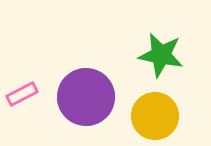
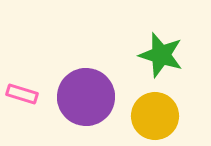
green star: rotated 6 degrees clockwise
pink rectangle: rotated 44 degrees clockwise
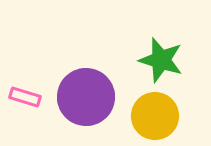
green star: moved 5 px down
pink rectangle: moved 3 px right, 3 px down
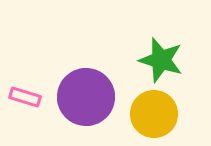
yellow circle: moved 1 px left, 2 px up
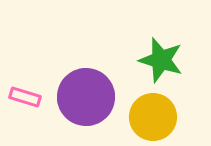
yellow circle: moved 1 px left, 3 px down
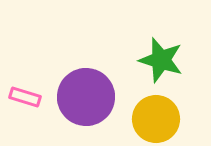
yellow circle: moved 3 px right, 2 px down
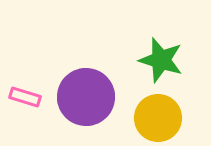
yellow circle: moved 2 px right, 1 px up
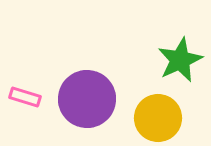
green star: moved 19 px right; rotated 30 degrees clockwise
purple circle: moved 1 px right, 2 px down
